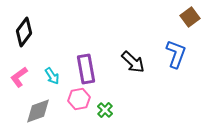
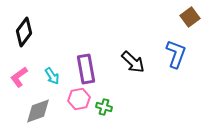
green cross: moved 1 px left, 3 px up; rotated 28 degrees counterclockwise
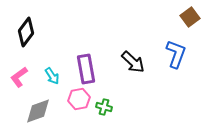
black diamond: moved 2 px right
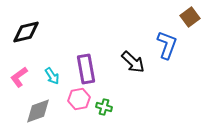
black diamond: rotated 40 degrees clockwise
blue L-shape: moved 9 px left, 9 px up
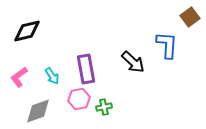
black diamond: moved 1 px right, 1 px up
blue L-shape: rotated 16 degrees counterclockwise
green cross: rotated 28 degrees counterclockwise
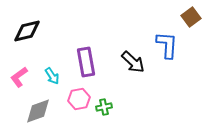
brown square: moved 1 px right
purple rectangle: moved 7 px up
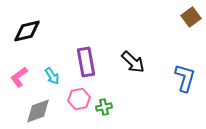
blue L-shape: moved 18 px right, 33 px down; rotated 12 degrees clockwise
